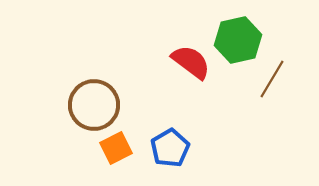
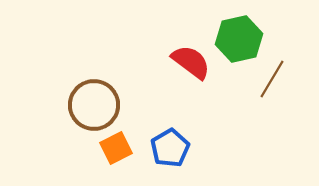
green hexagon: moved 1 px right, 1 px up
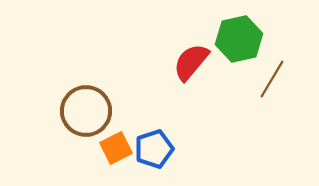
red semicircle: rotated 87 degrees counterclockwise
brown circle: moved 8 px left, 6 px down
blue pentagon: moved 16 px left, 1 px down; rotated 12 degrees clockwise
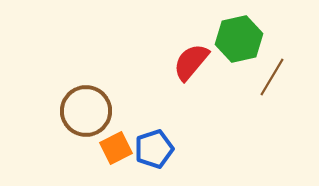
brown line: moved 2 px up
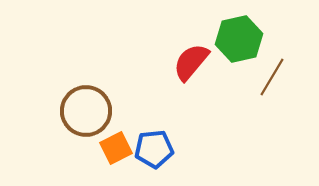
blue pentagon: rotated 12 degrees clockwise
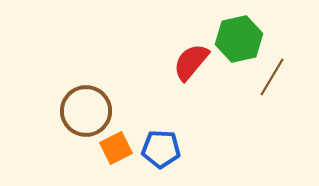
blue pentagon: moved 7 px right; rotated 9 degrees clockwise
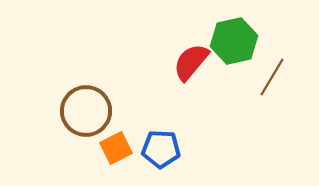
green hexagon: moved 5 px left, 2 px down
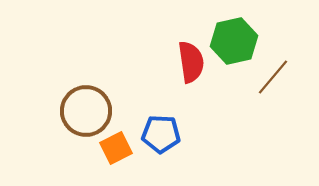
red semicircle: rotated 132 degrees clockwise
brown line: moved 1 px right; rotated 9 degrees clockwise
blue pentagon: moved 15 px up
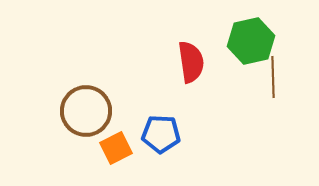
green hexagon: moved 17 px right
brown line: rotated 42 degrees counterclockwise
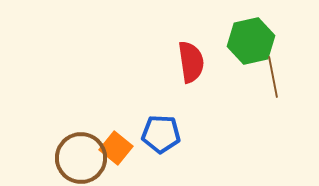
brown line: rotated 9 degrees counterclockwise
brown circle: moved 5 px left, 47 px down
orange square: rotated 24 degrees counterclockwise
